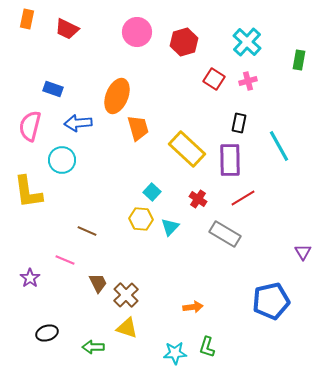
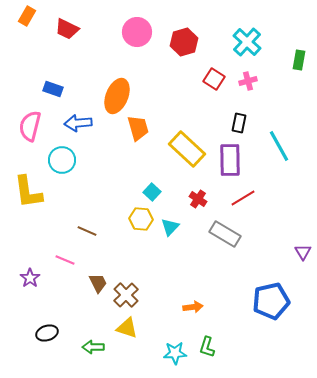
orange rectangle: moved 3 px up; rotated 18 degrees clockwise
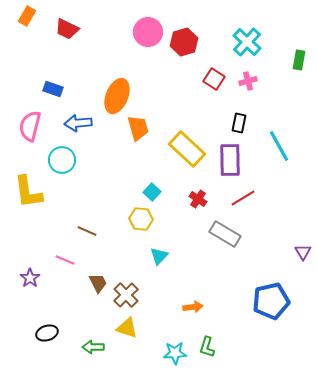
pink circle: moved 11 px right
cyan triangle: moved 11 px left, 29 px down
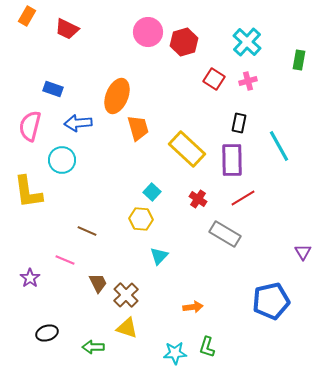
purple rectangle: moved 2 px right
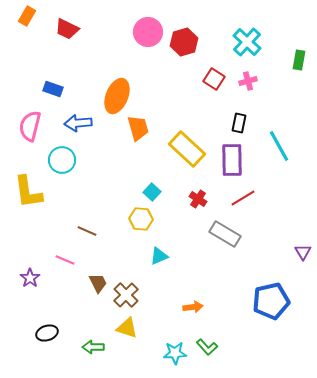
cyan triangle: rotated 24 degrees clockwise
green L-shape: rotated 60 degrees counterclockwise
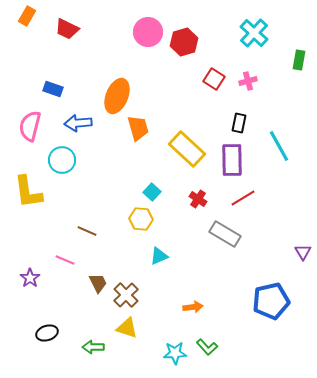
cyan cross: moved 7 px right, 9 px up
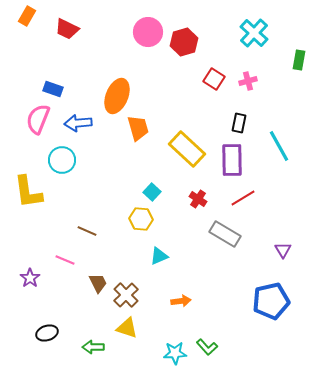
pink semicircle: moved 8 px right, 7 px up; rotated 8 degrees clockwise
purple triangle: moved 20 px left, 2 px up
orange arrow: moved 12 px left, 6 px up
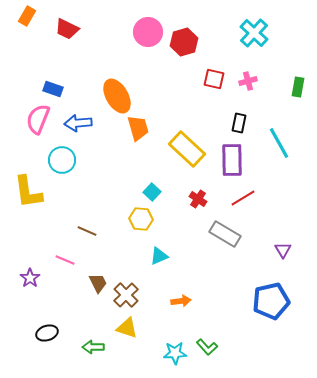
green rectangle: moved 1 px left, 27 px down
red square: rotated 20 degrees counterclockwise
orange ellipse: rotated 52 degrees counterclockwise
cyan line: moved 3 px up
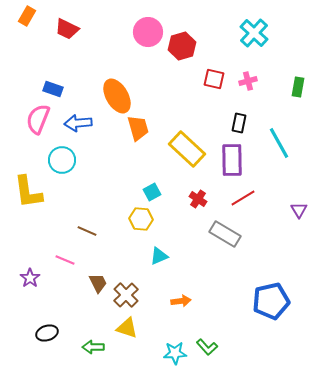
red hexagon: moved 2 px left, 4 px down
cyan square: rotated 18 degrees clockwise
purple triangle: moved 16 px right, 40 px up
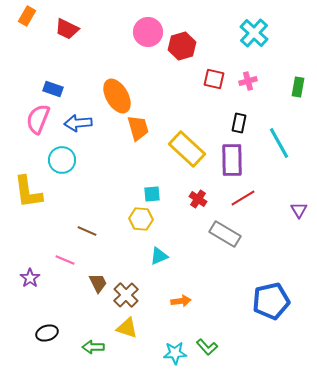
cyan square: moved 2 px down; rotated 24 degrees clockwise
